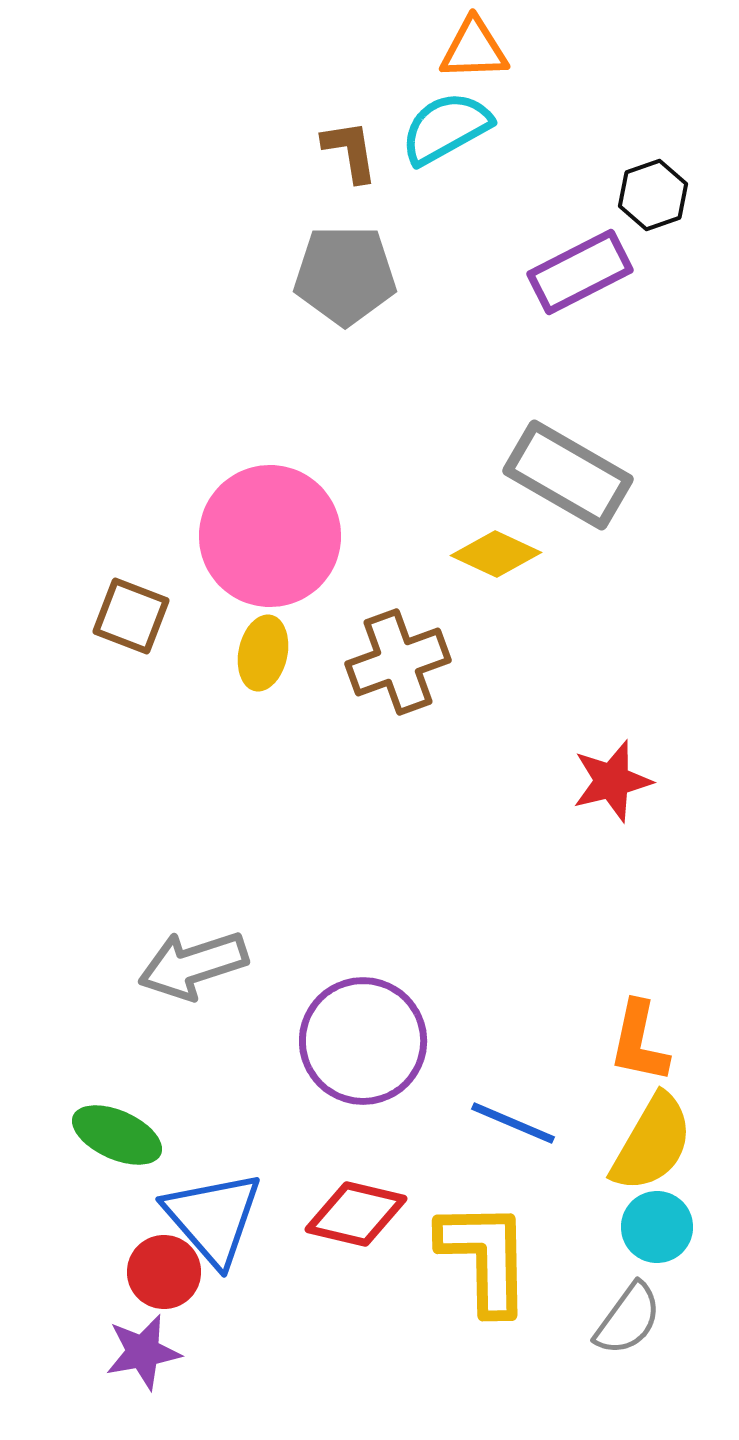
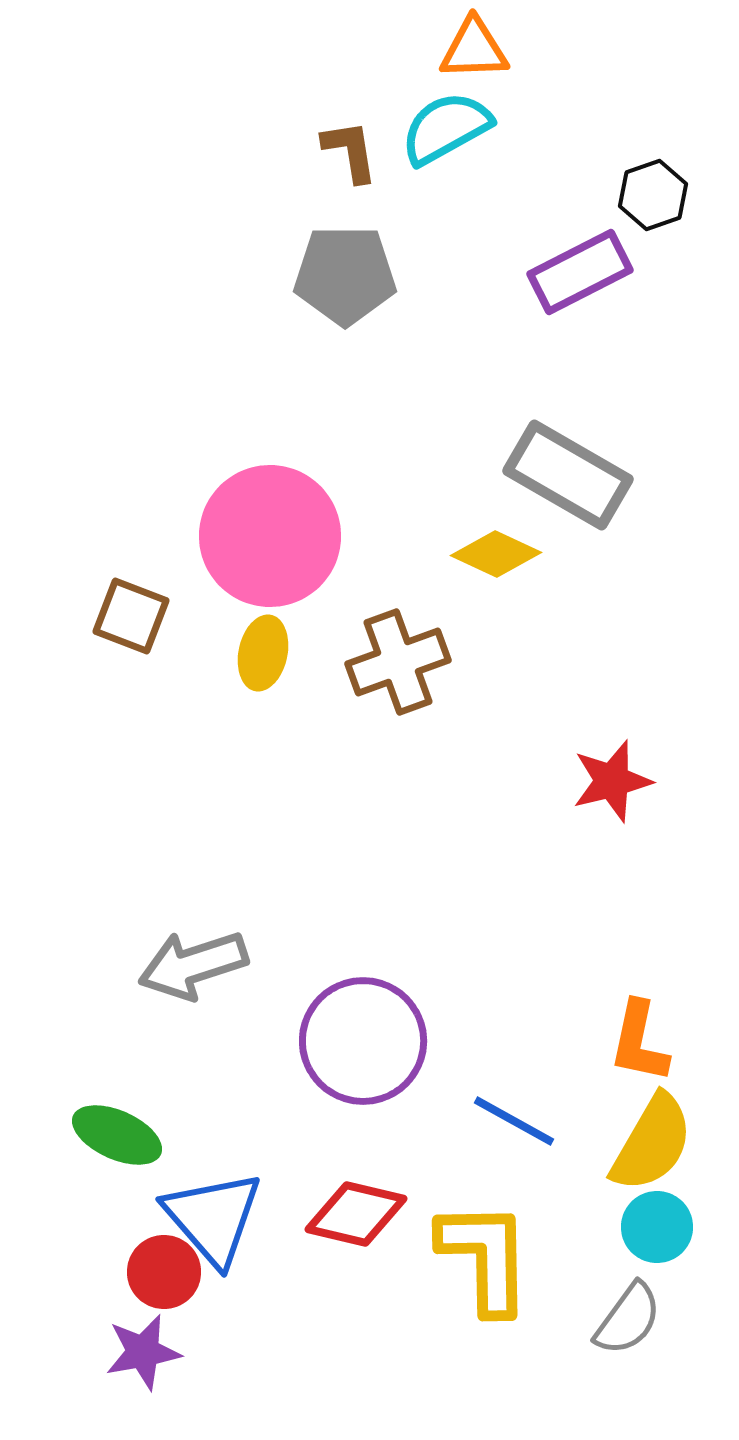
blue line: moved 1 px right, 2 px up; rotated 6 degrees clockwise
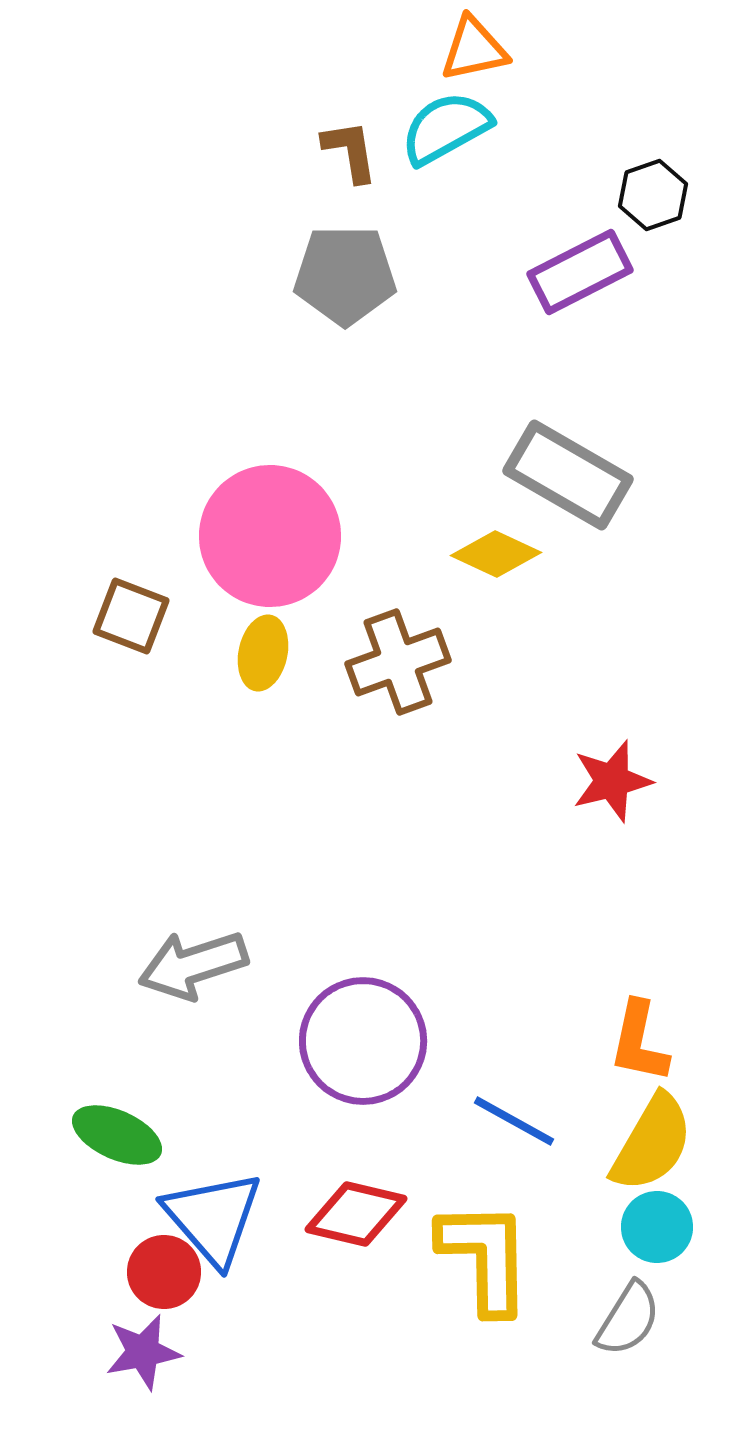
orange triangle: rotated 10 degrees counterclockwise
gray semicircle: rotated 4 degrees counterclockwise
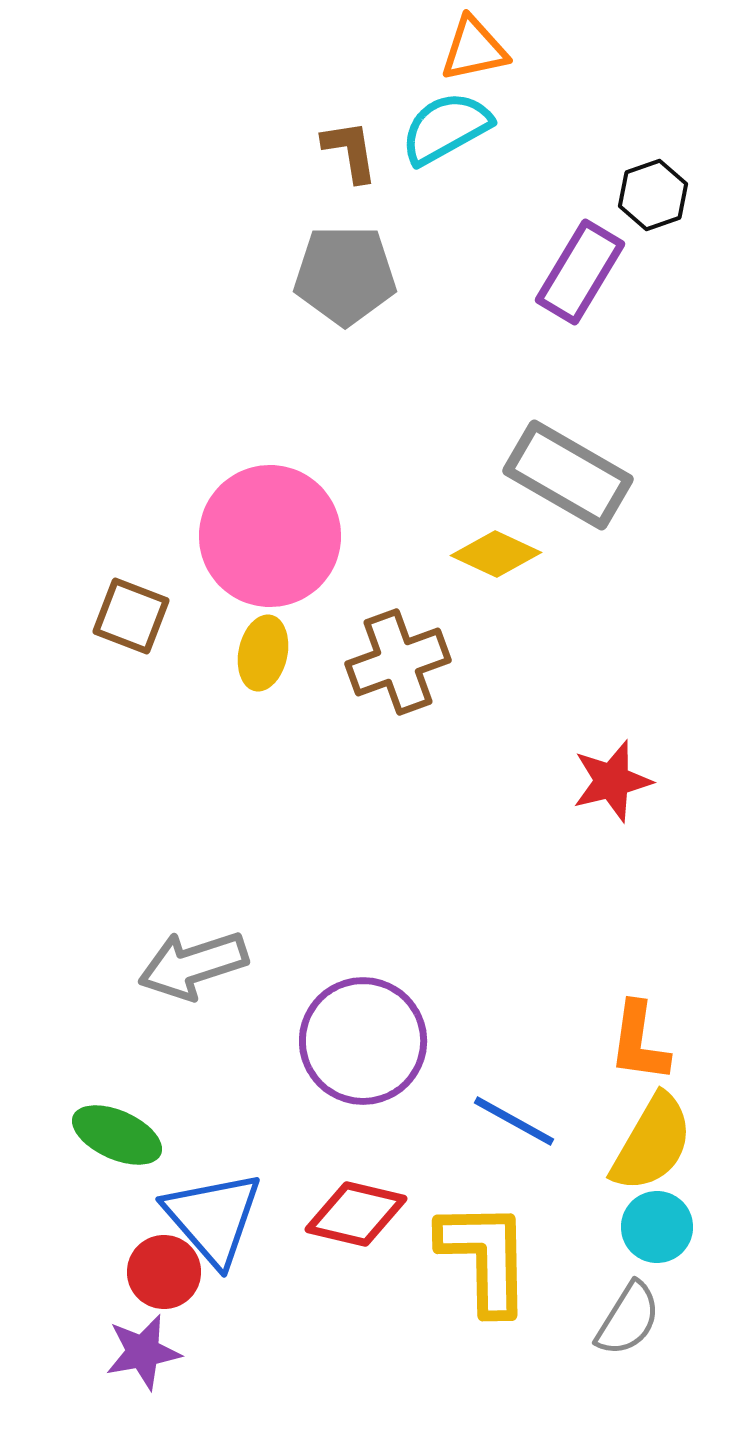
purple rectangle: rotated 32 degrees counterclockwise
orange L-shape: rotated 4 degrees counterclockwise
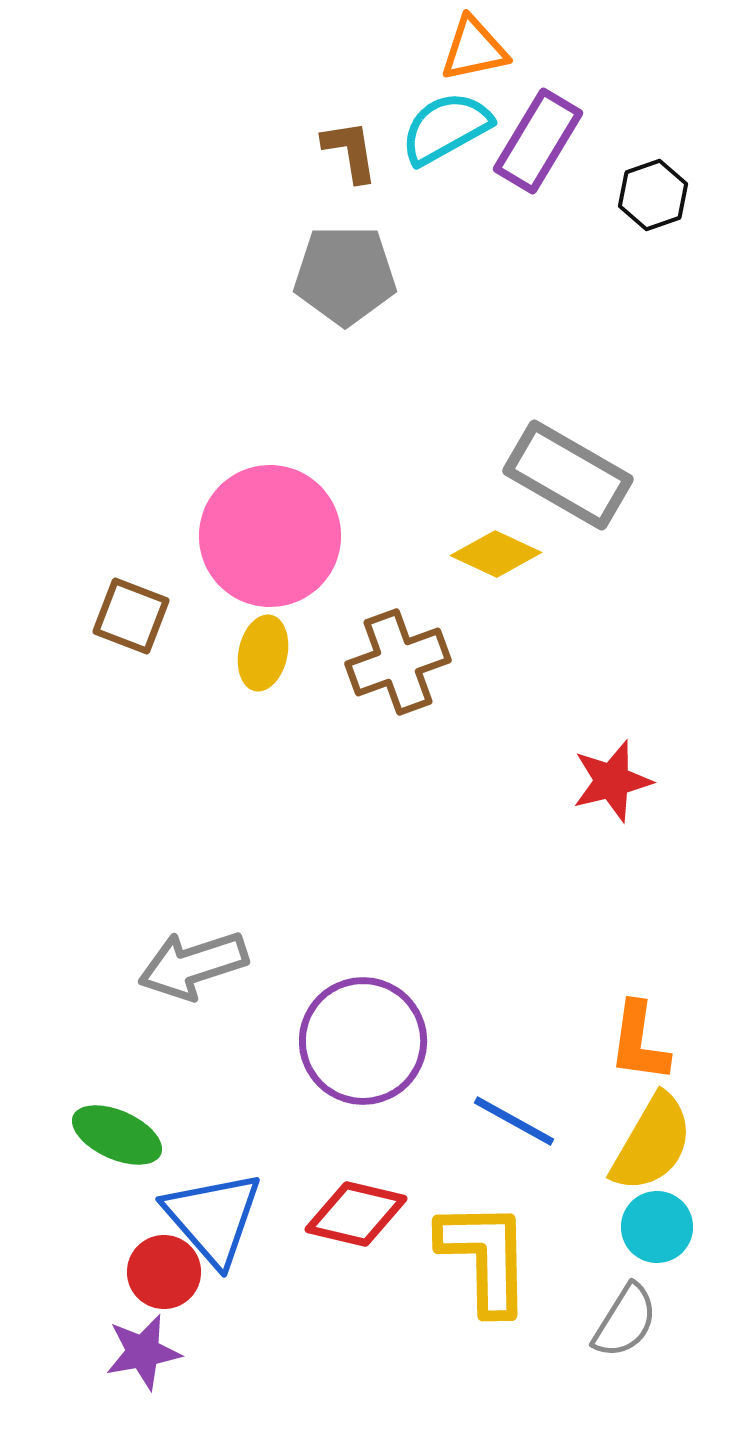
purple rectangle: moved 42 px left, 131 px up
gray semicircle: moved 3 px left, 2 px down
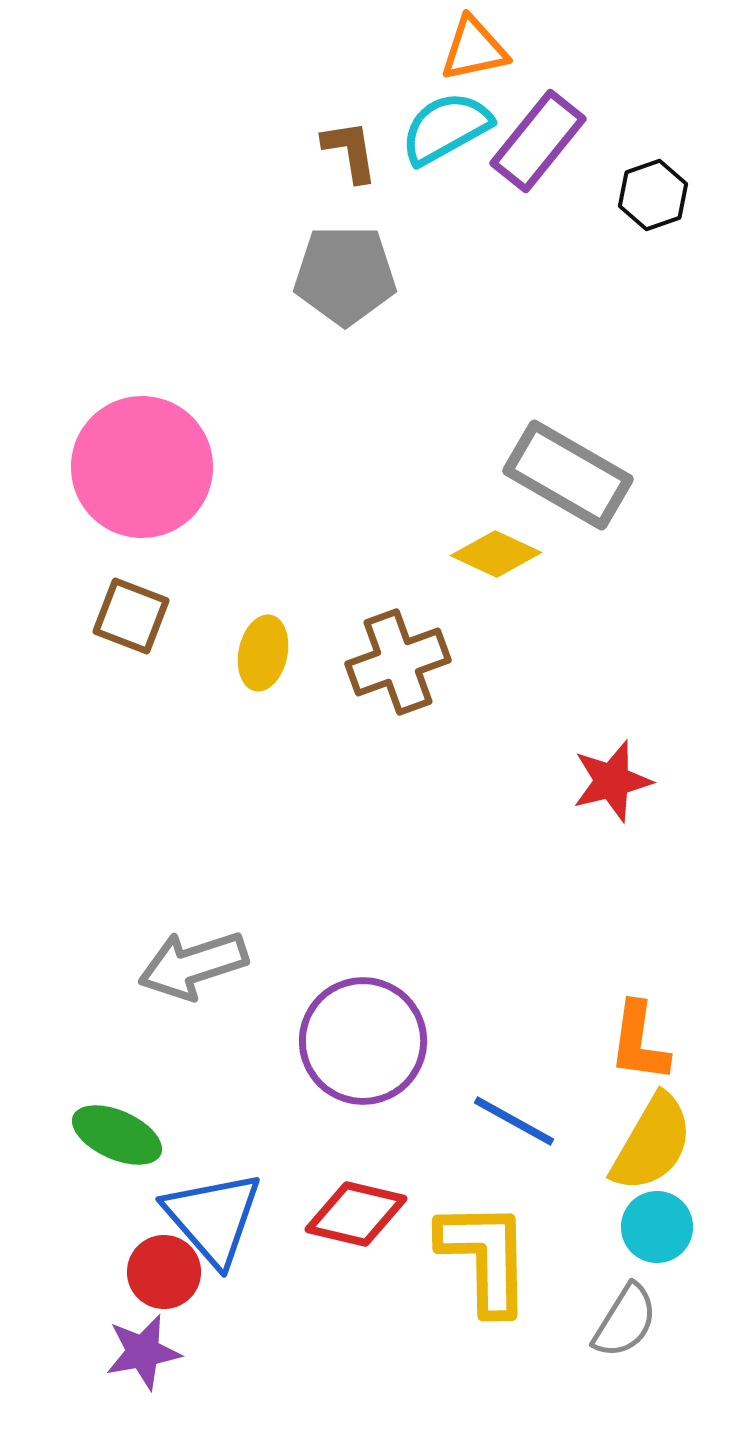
purple rectangle: rotated 8 degrees clockwise
pink circle: moved 128 px left, 69 px up
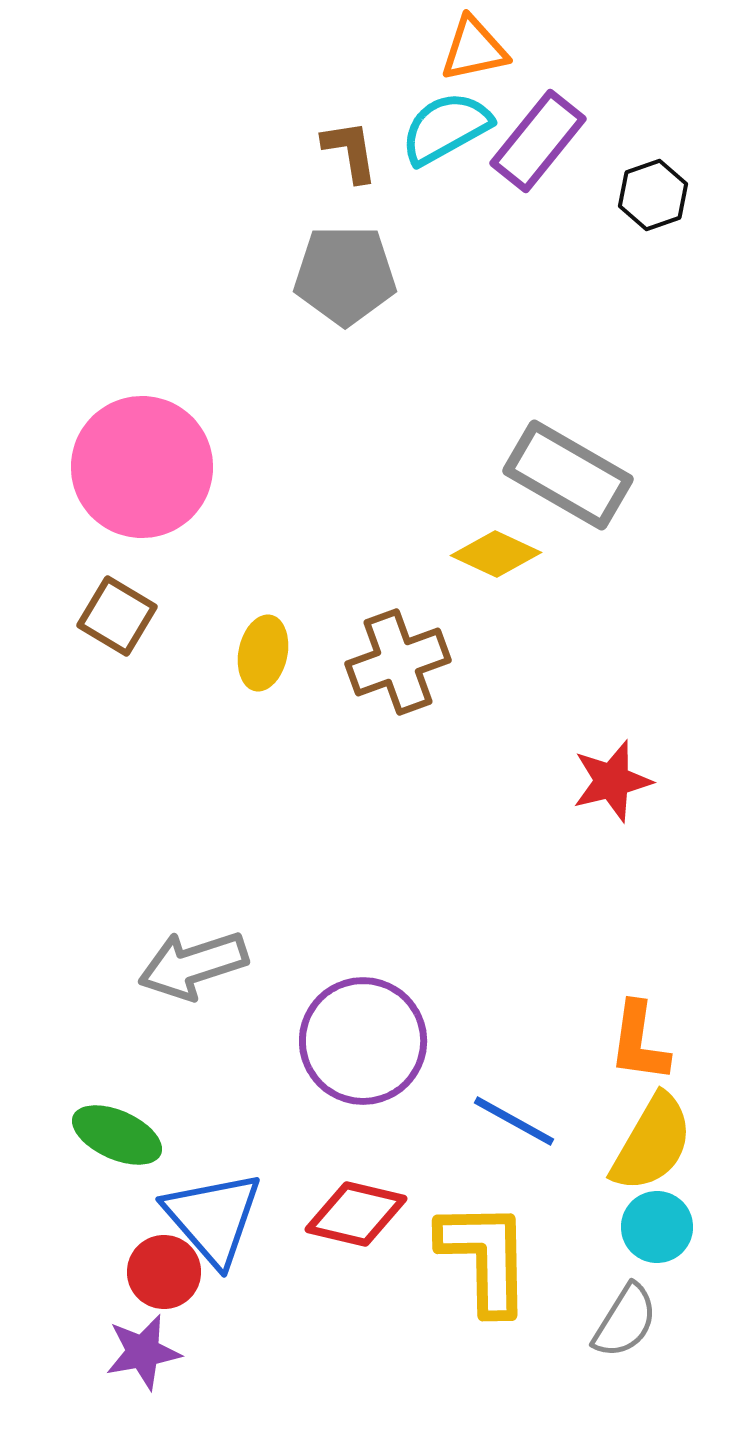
brown square: moved 14 px left; rotated 10 degrees clockwise
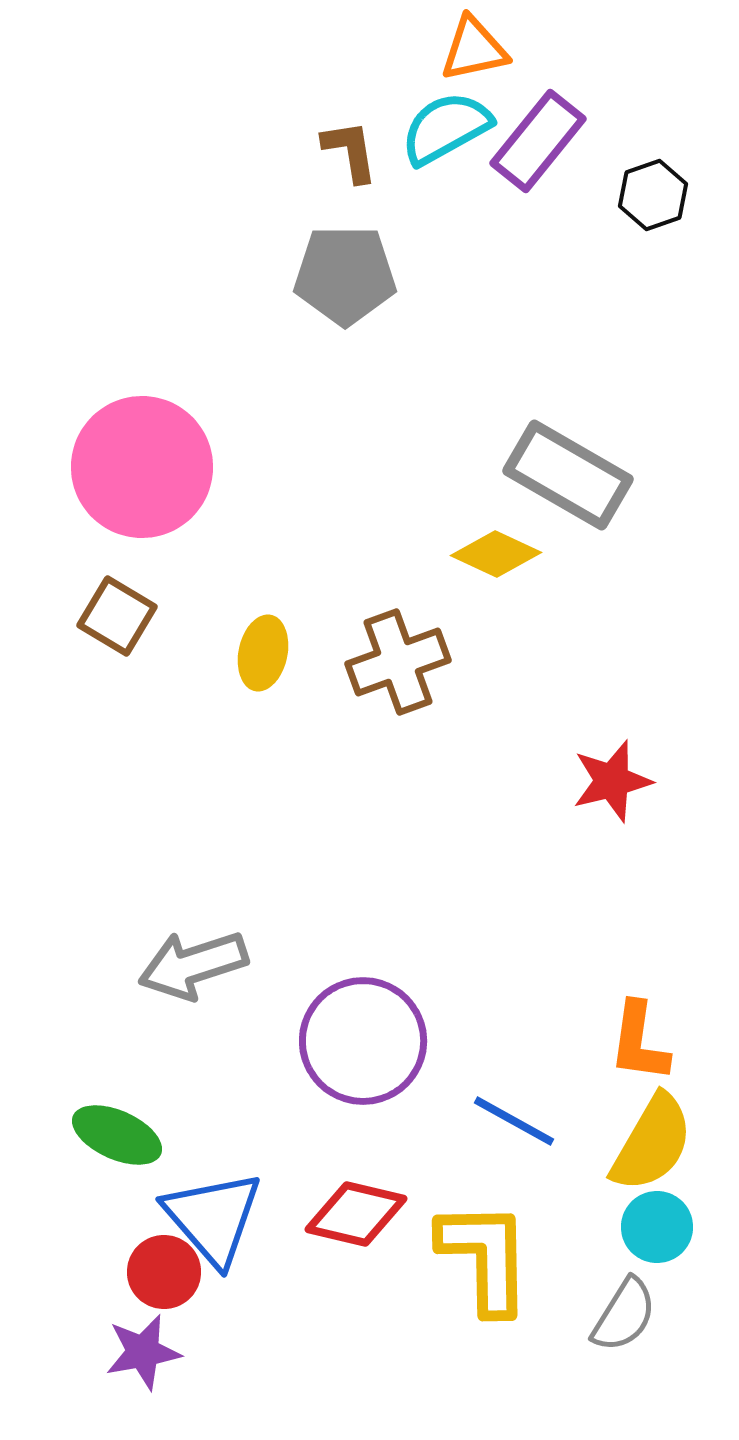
gray semicircle: moved 1 px left, 6 px up
